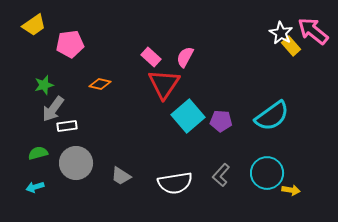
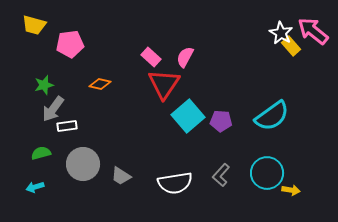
yellow trapezoid: rotated 50 degrees clockwise
green semicircle: moved 3 px right
gray circle: moved 7 px right, 1 px down
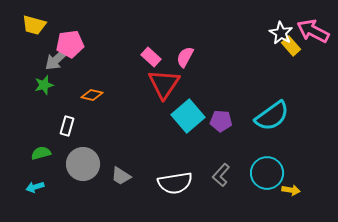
pink arrow: rotated 12 degrees counterclockwise
orange diamond: moved 8 px left, 11 px down
gray arrow: moved 4 px right, 50 px up; rotated 12 degrees clockwise
white rectangle: rotated 66 degrees counterclockwise
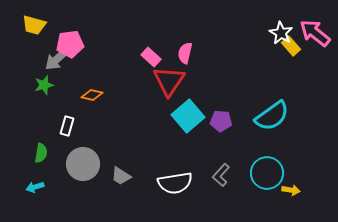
pink arrow: moved 2 px right, 2 px down; rotated 12 degrees clockwise
pink semicircle: moved 4 px up; rotated 15 degrees counterclockwise
red triangle: moved 5 px right, 3 px up
green semicircle: rotated 114 degrees clockwise
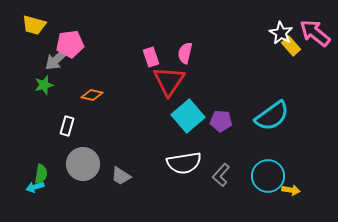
pink rectangle: rotated 30 degrees clockwise
green semicircle: moved 21 px down
cyan circle: moved 1 px right, 3 px down
white semicircle: moved 9 px right, 20 px up
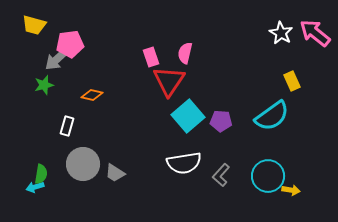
yellow rectangle: moved 1 px right, 35 px down; rotated 18 degrees clockwise
gray trapezoid: moved 6 px left, 3 px up
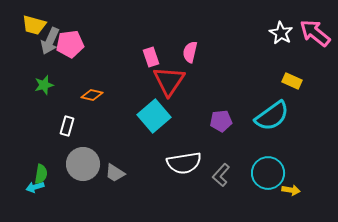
pink semicircle: moved 5 px right, 1 px up
gray arrow: moved 7 px left, 18 px up; rotated 24 degrees counterclockwise
yellow rectangle: rotated 42 degrees counterclockwise
cyan square: moved 34 px left
purple pentagon: rotated 10 degrees counterclockwise
cyan circle: moved 3 px up
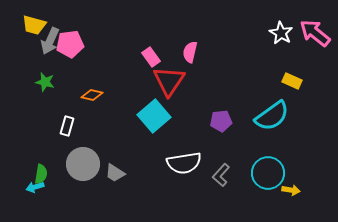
pink rectangle: rotated 18 degrees counterclockwise
green star: moved 1 px right, 3 px up; rotated 30 degrees clockwise
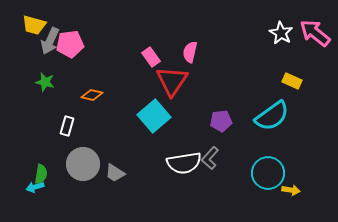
red triangle: moved 3 px right
gray L-shape: moved 11 px left, 17 px up
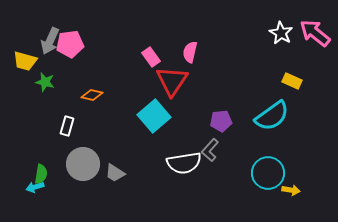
yellow trapezoid: moved 9 px left, 36 px down
gray L-shape: moved 8 px up
